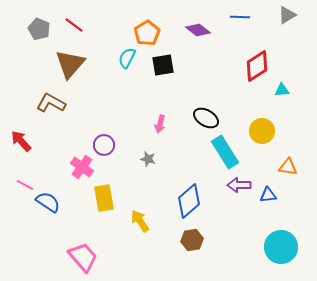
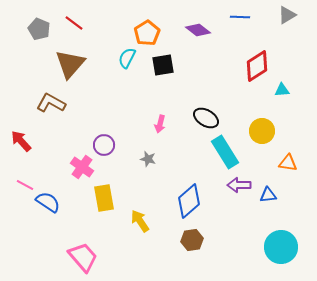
red line: moved 2 px up
orange triangle: moved 4 px up
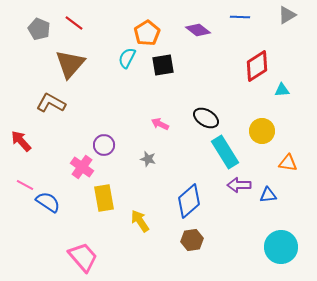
pink arrow: rotated 102 degrees clockwise
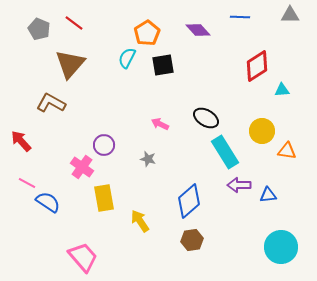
gray triangle: moved 3 px right; rotated 30 degrees clockwise
purple diamond: rotated 10 degrees clockwise
orange triangle: moved 1 px left, 12 px up
pink line: moved 2 px right, 2 px up
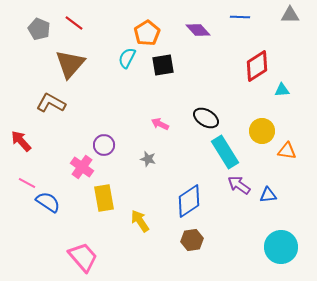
purple arrow: rotated 35 degrees clockwise
blue diamond: rotated 8 degrees clockwise
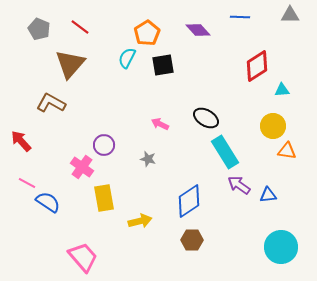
red line: moved 6 px right, 4 px down
yellow circle: moved 11 px right, 5 px up
yellow arrow: rotated 110 degrees clockwise
brown hexagon: rotated 10 degrees clockwise
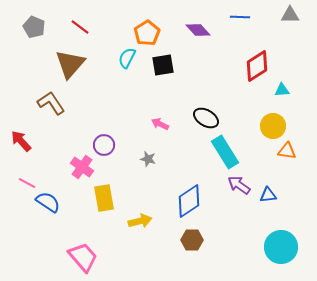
gray pentagon: moved 5 px left, 2 px up
brown L-shape: rotated 28 degrees clockwise
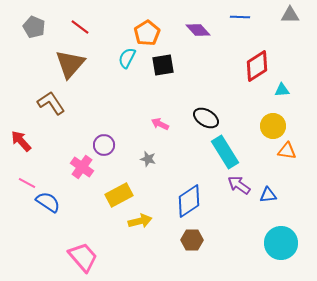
yellow rectangle: moved 15 px right, 3 px up; rotated 72 degrees clockwise
cyan circle: moved 4 px up
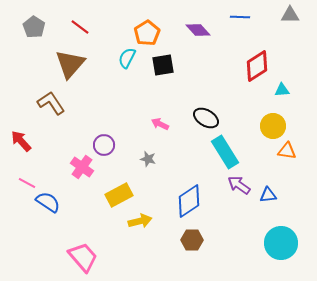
gray pentagon: rotated 10 degrees clockwise
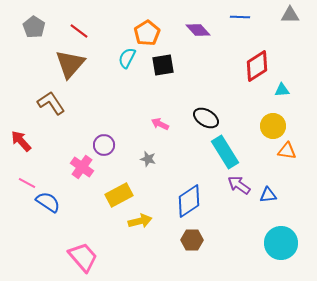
red line: moved 1 px left, 4 px down
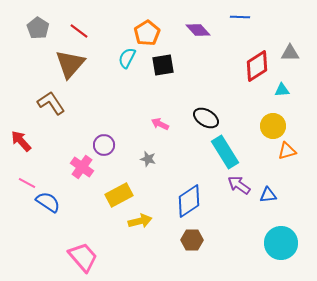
gray triangle: moved 38 px down
gray pentagon: moved 4 px right, 1 px down
orange triangle: rotated 24 degrees counterclockwise
